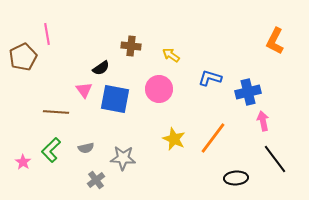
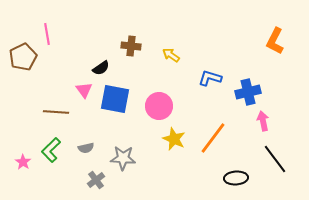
pink circle: moved 17 px down
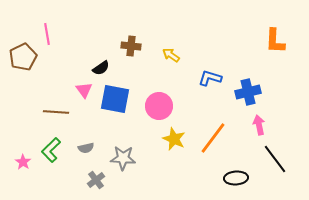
orange L-shape: rotated 24 degrees counterclockwise
pink arrow: moved 4 px left, 4 px down
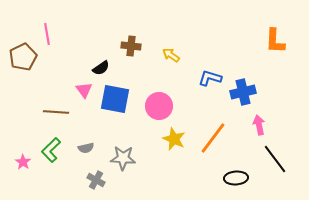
blue cross: moved 5 px left
gray cross: rotated 24 degrees counterclockwise
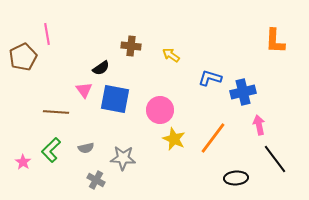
pink circle: moved 1 px right, 4 px down
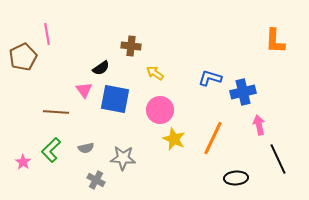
yellow arrow: moved 16 px left, 18 px down
orange line: rotated 12 degrees counterclockwise
black line: moved 3 px right; rotated 12 degrees clockwise
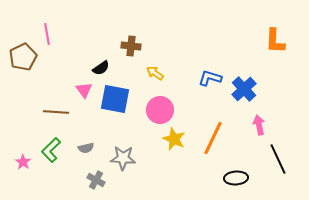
blue cross: moved 1 px right, 3 px up; rotated 30 degrees counterclockwise
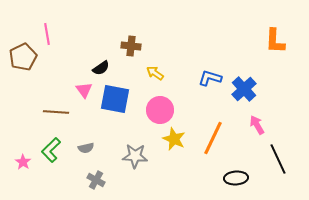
pink arrow: moved 2 px left; rotated 18 degrees counterclockwise
gray star: moved 12 px right, 2 px up
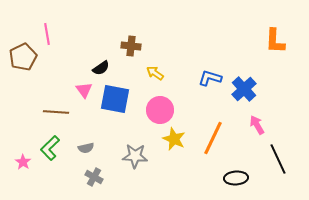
green L-shape: moved 1 px left, 2 px up
gray cross: moved 2 px left, 3 px up
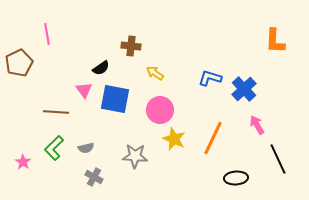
brown pentagon: moved 4 px left, 6 px down
green L-shape: moved 4 px right
